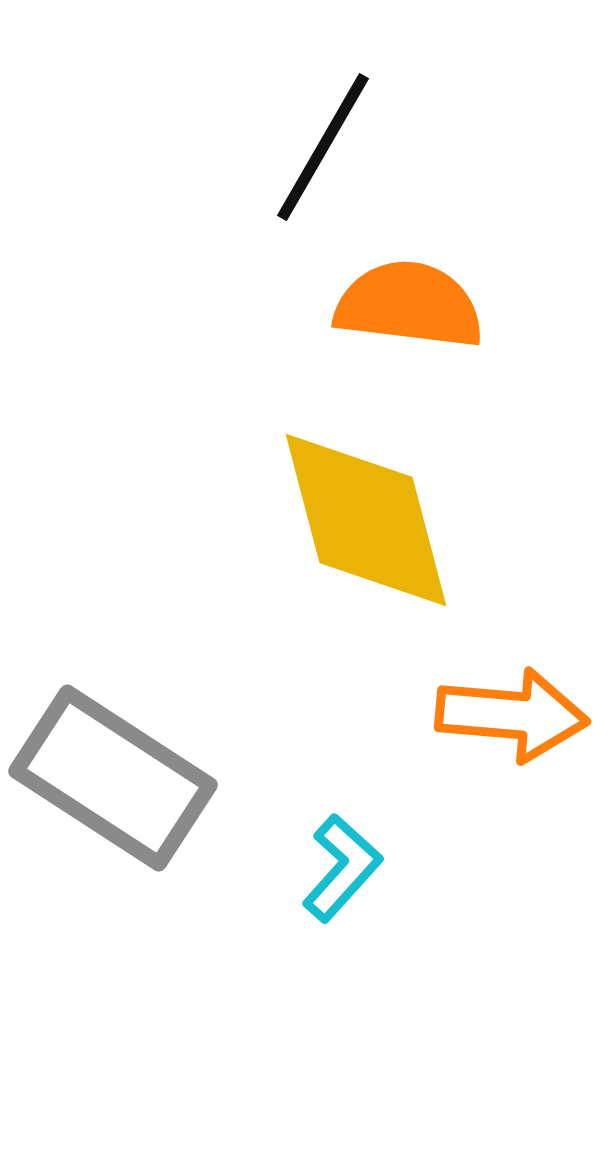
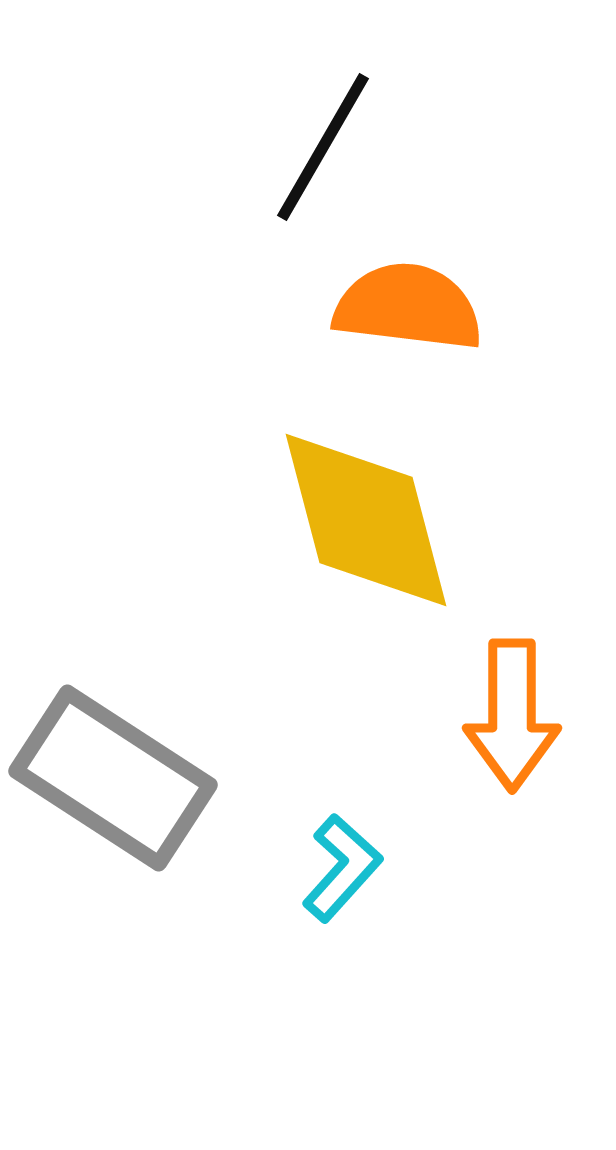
orange semicircle: moved 1 px left, 2 px down
orange arrow: rotated 85 degrees clockwise
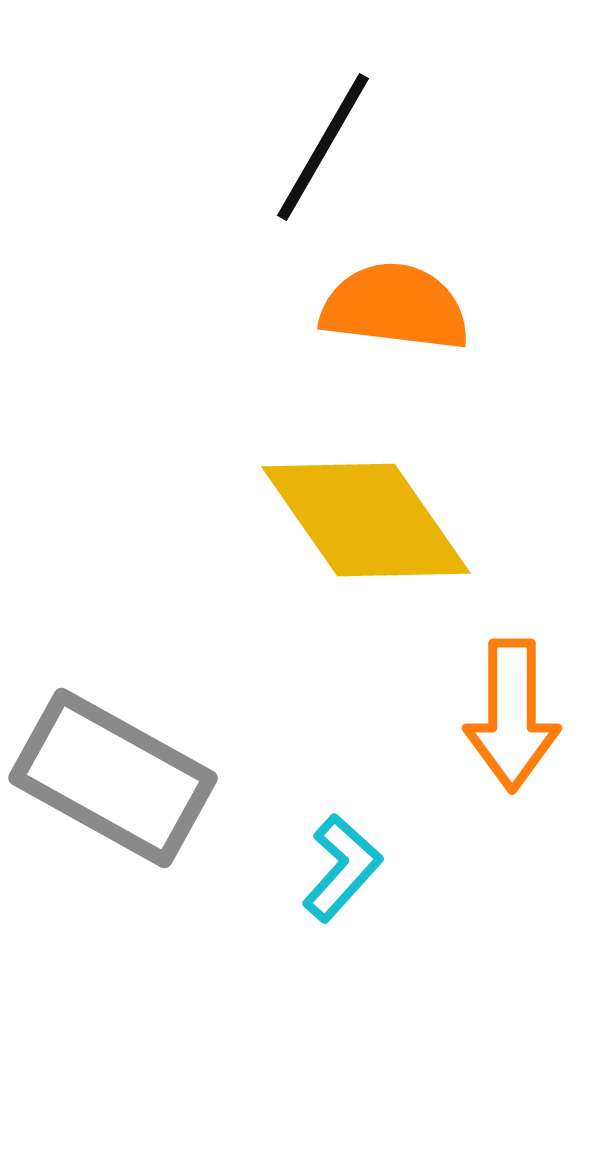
orange semicircle: moved 13 px left
yellow diamond: rotated 20 degrees counterclockwise
gray rectangle: rotated 4 degrees counterclockwise
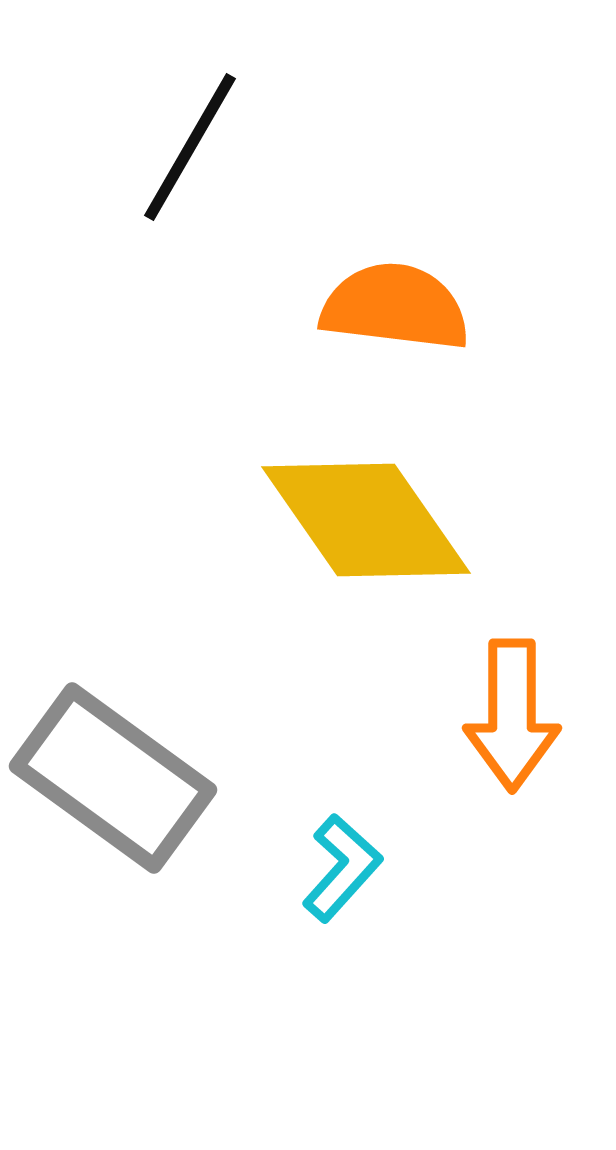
black line: moved 133 px left
gray rectangle: rotated 7 degrees clockwise
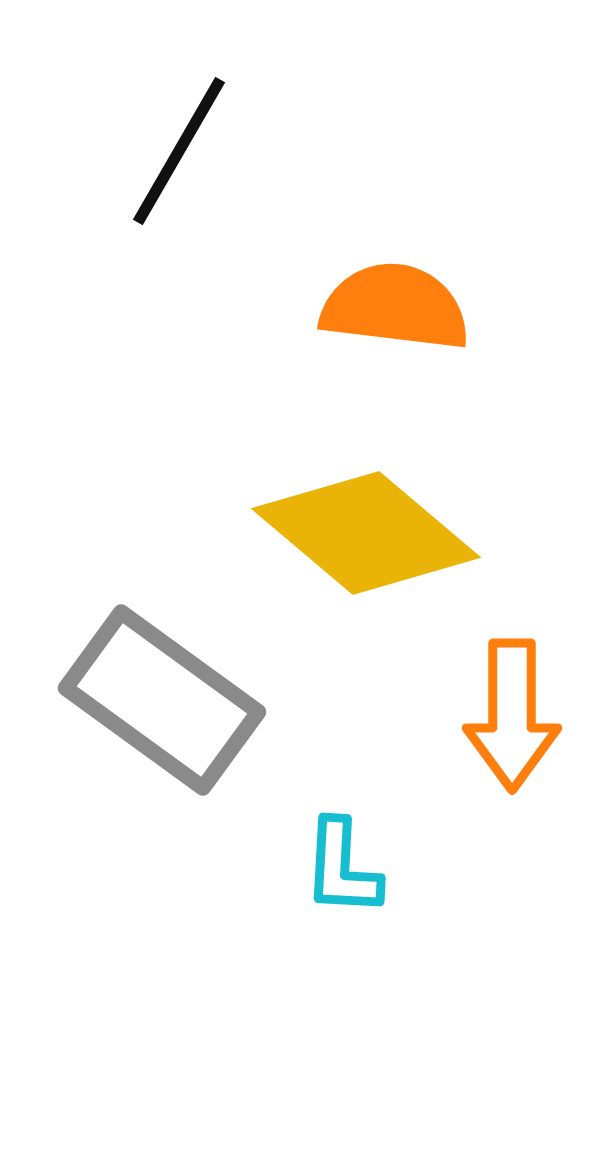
black line: moved 11 px left, 4 px down
yellow diamond: moved 13 px down; rotated 15 degrees counterclockwise
gray rectangle: moved 49 px right, 78 px up
cyan L-shape: rotated 141 degrees clockwise
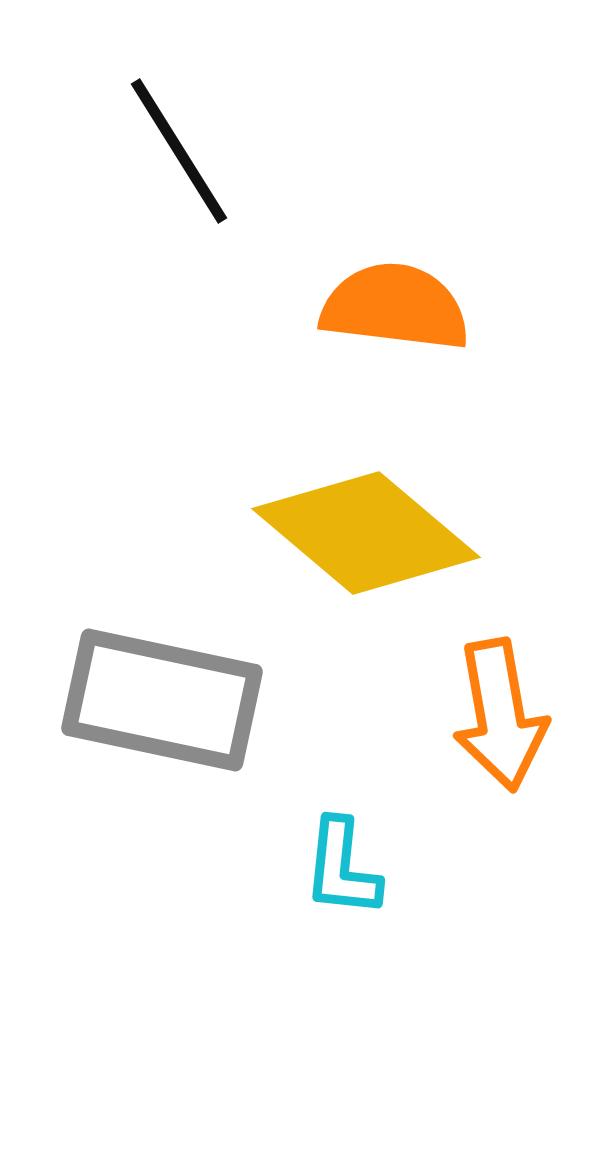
black line: rotated 62 degrees counterclockwise
gray rectangle: rotated 24 degrees counterclockwise
orange arrow: moved 12 px left; rotated 10 degrees counterclockwise
cyan L-shape: rotated 3 degrees clockwise
